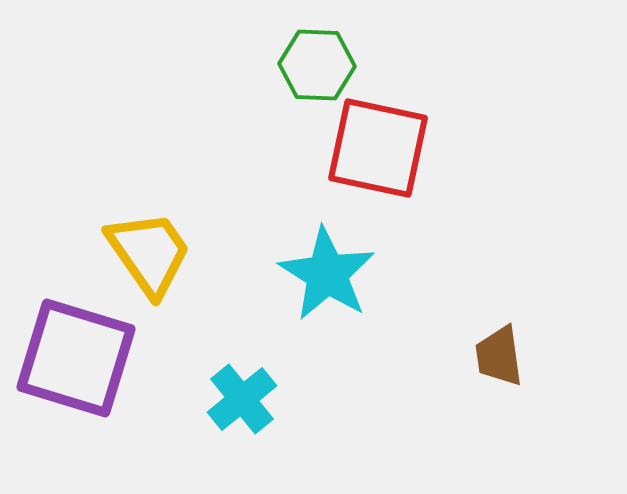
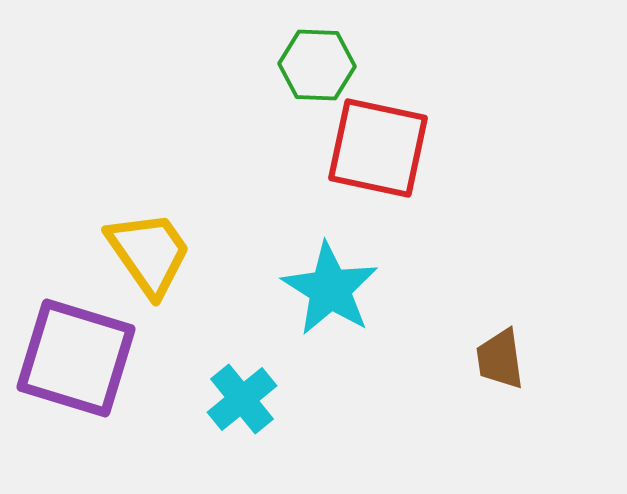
cyan star: moved 3 px right, 15 px down
brown trapezoid: moved 1 px right, 3 px down
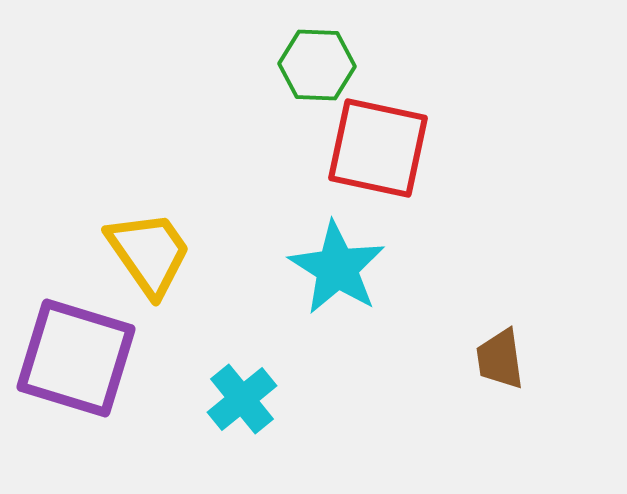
cyan star: moved 7 px right, 21 px up
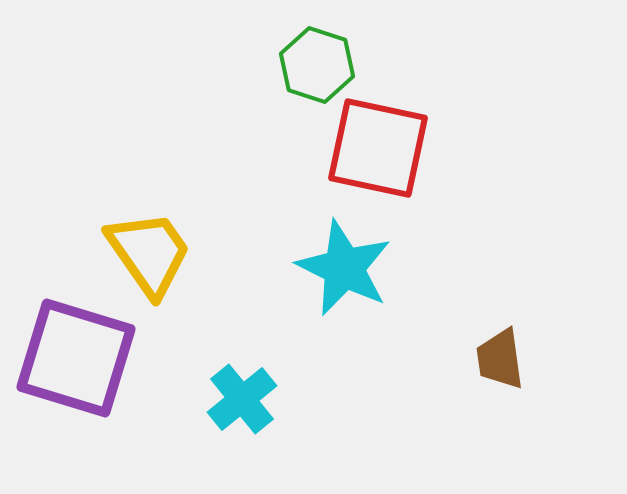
green hexagon: rotated 16 degrees clockwise
cyan star: moved 7 px right; rotated 6 degrees counterclockwise
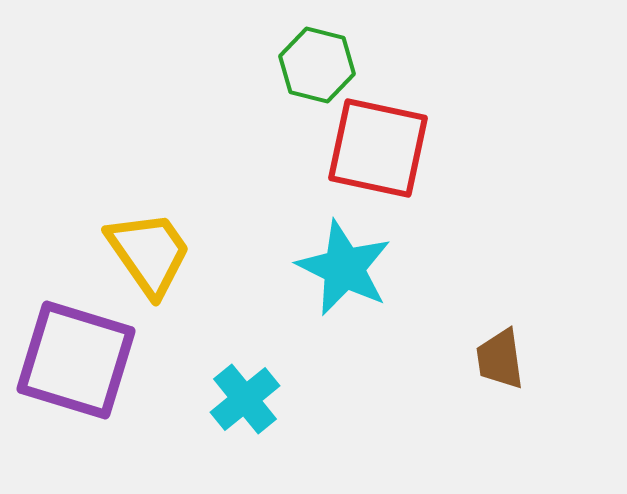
green hexagon: rotated 4 degrees counterclockwise
purple square: moved 2 px down
cyan cross: moved 3 px right
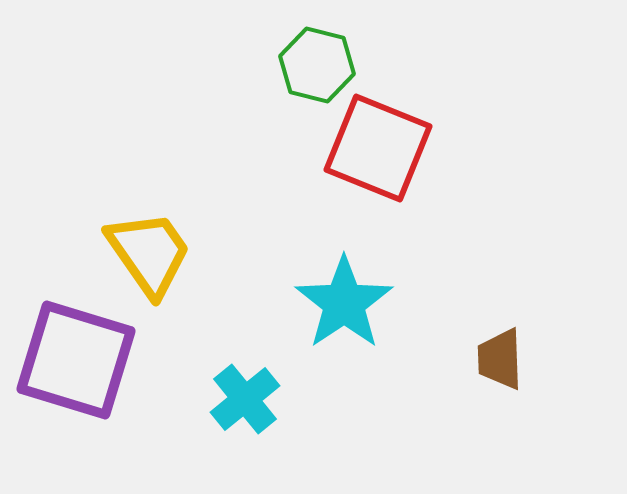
red square: rotated 10 degrees clockwise
cyan star: moved 35 px down; rotated 12 degrees clockwise
brown trapezoid: rotated 6 degrees clockwise
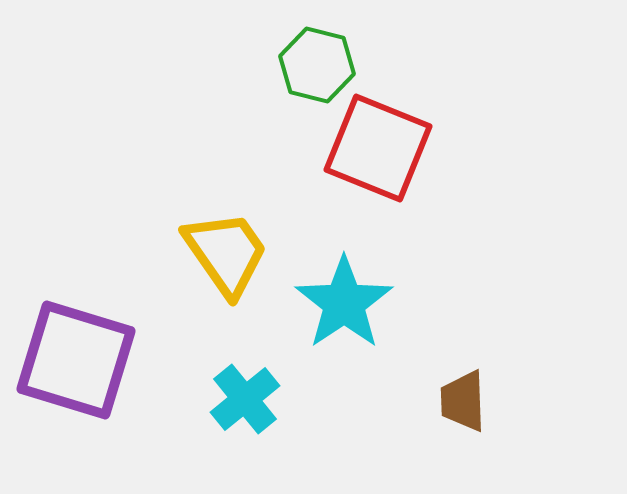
yellow trapezoid: moved 77 px right
brown trapezoid: moved 37 px left, 42 px down
